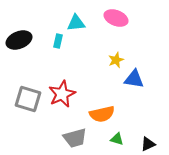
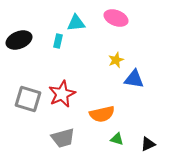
gray trapezoid: moved 12 px left
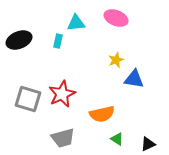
green triangle: rotated 16 degrees clockwise
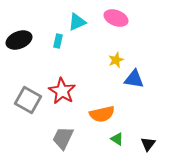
cyan triangle: moved 1 px right, 1 px up; rotated 18 degrees counterclockwise
red star: moved 3 px up; rotated 16 degrees counterclockwise
gray square: moved 1 px down; rotated 12 degrees clockwise
gray trapezoid: rotated 130 degrees clockwise
black triangle: rotated 28 degrees counterclockwise
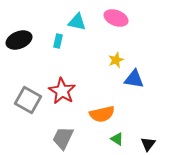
cyan triangle: rotated 36 degrees clockwise
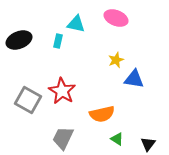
cyan triangle: moved 1 px left, 2 px down
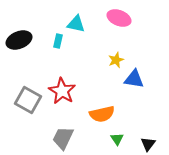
pink ellipse: moved 3 px right
green triangle: rotated 24 degrees clockwise
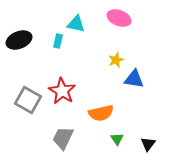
orange semicircle: moved 1 px left, 1 px up
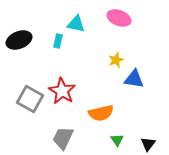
gray square: moved 2 px right, 1 px up
green triangle: moved 1 px down
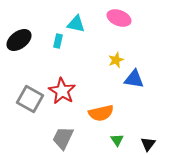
black ellipse: rotated 15 degrees counterclockwise
